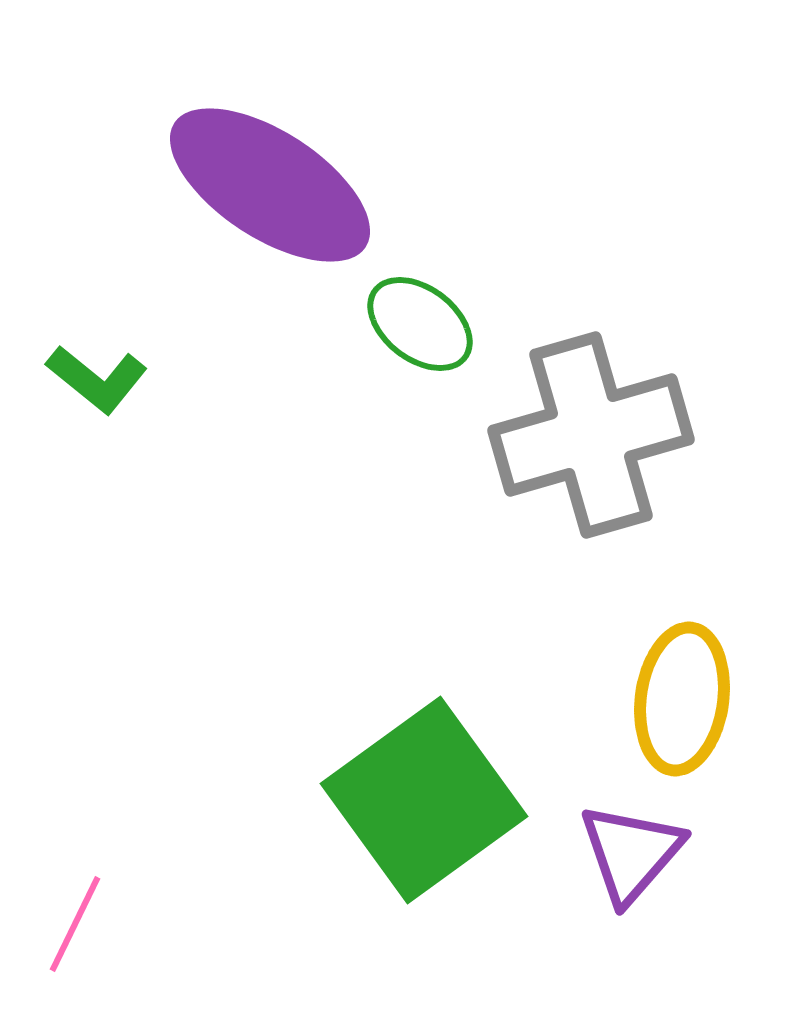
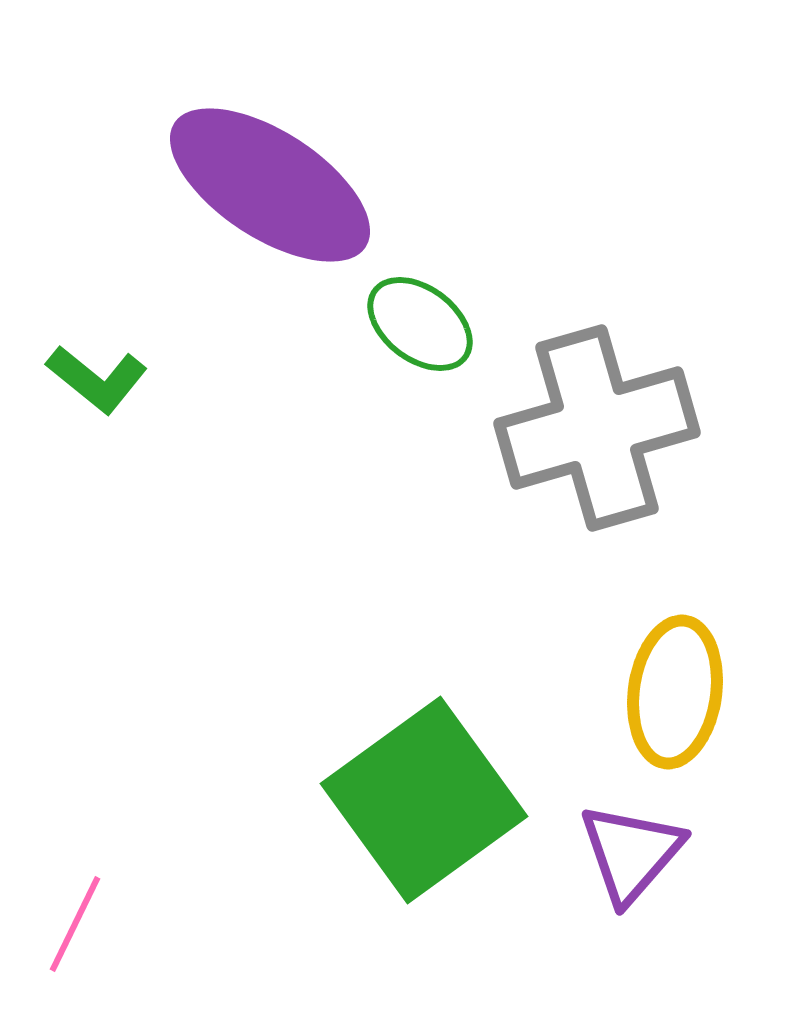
gray cross: moved 6 px right, 7 px up
yellow ellipse: moved 7 px left, 7 px up
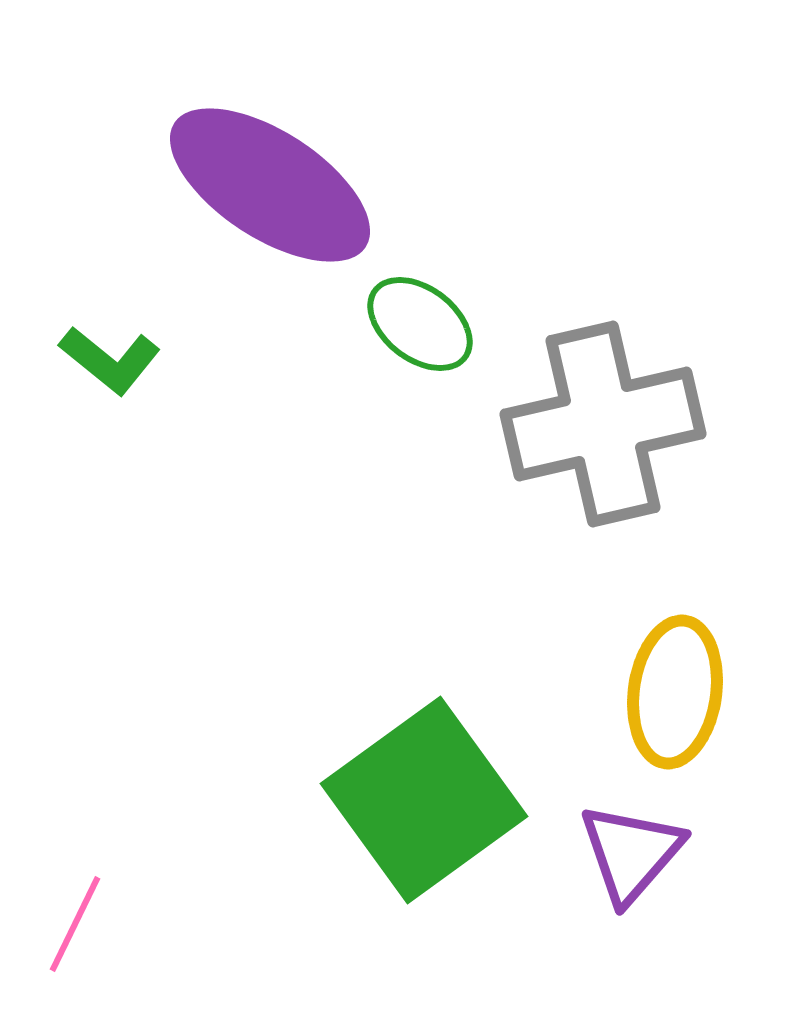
green L-shape: moved 13 px right, 19 px up
gray cross: moved 6 px right, 4 px up; rotated 3 degrees clockwise
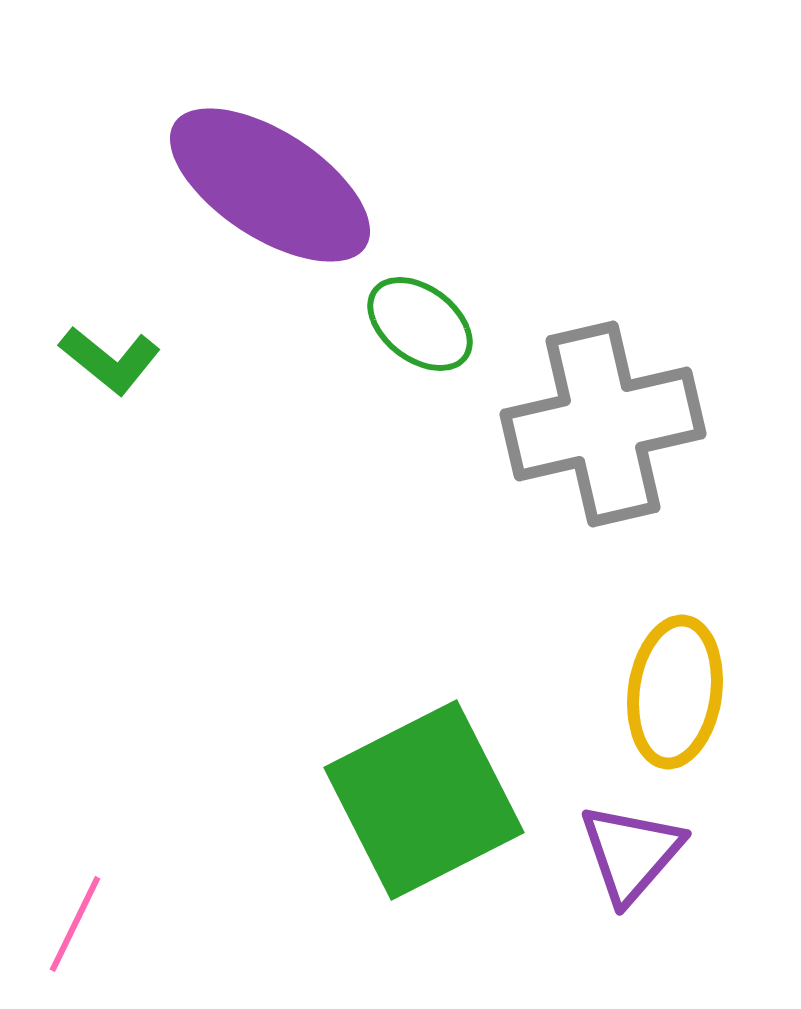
green square: rotated 9 degrees clockwise
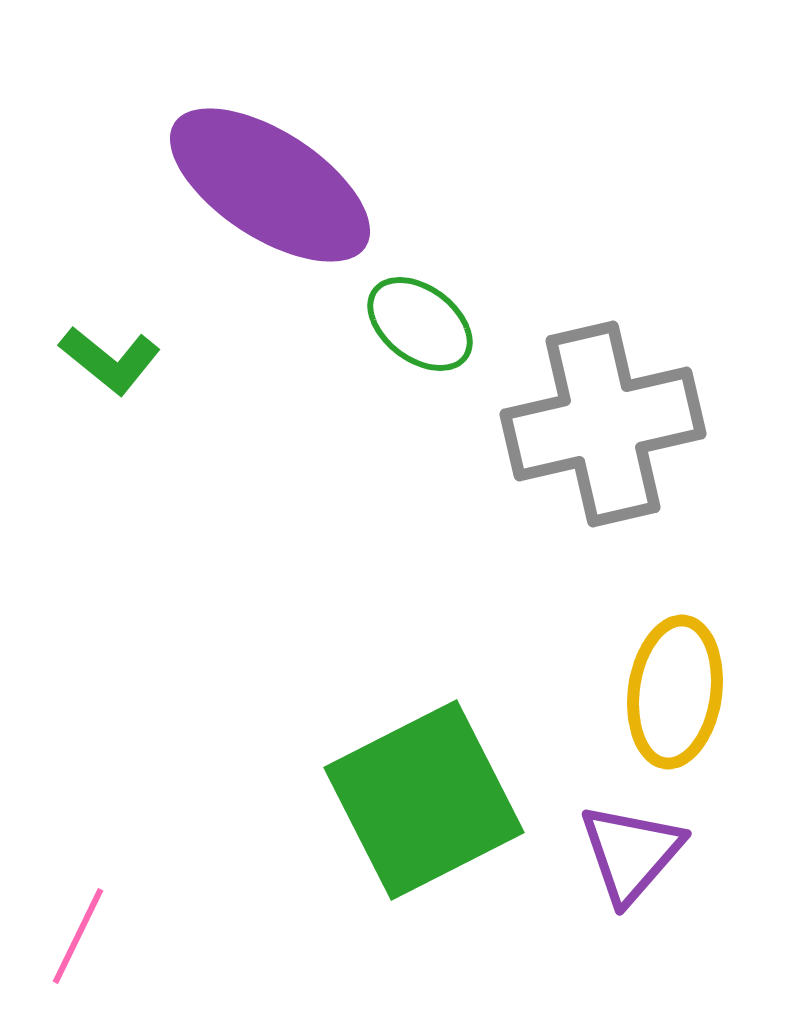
pink line: moved 3 px right, 12 px down
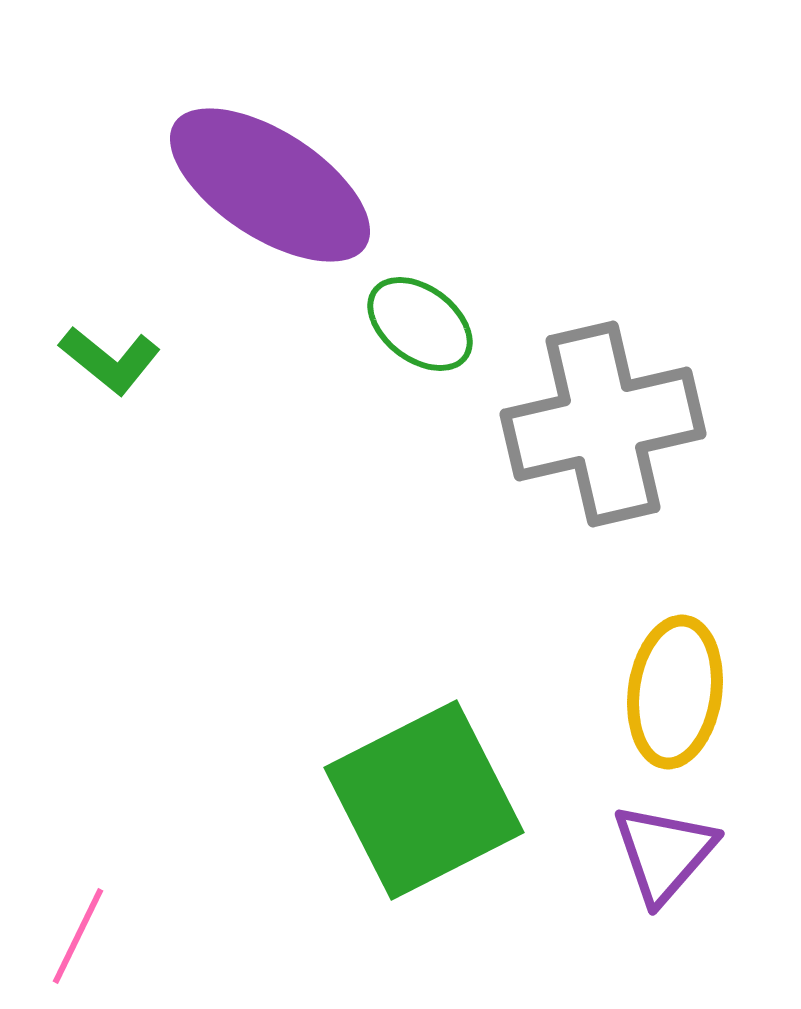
purple triangle: moved 33 px right
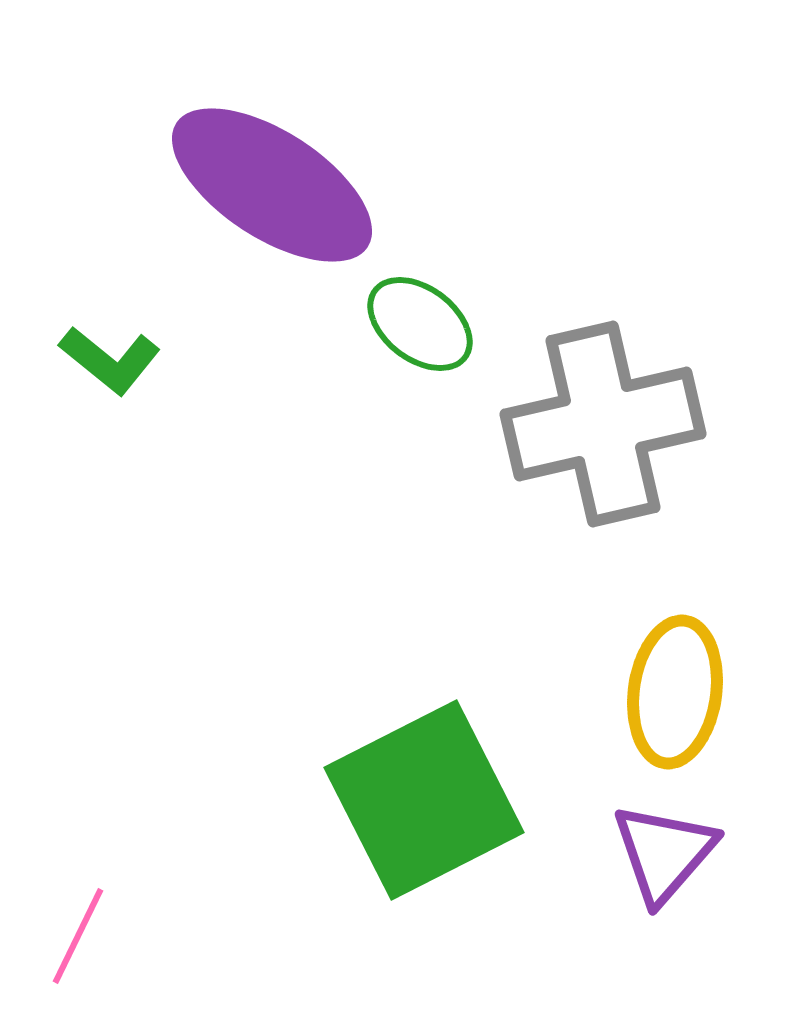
purple ellipse: moved 2 px right
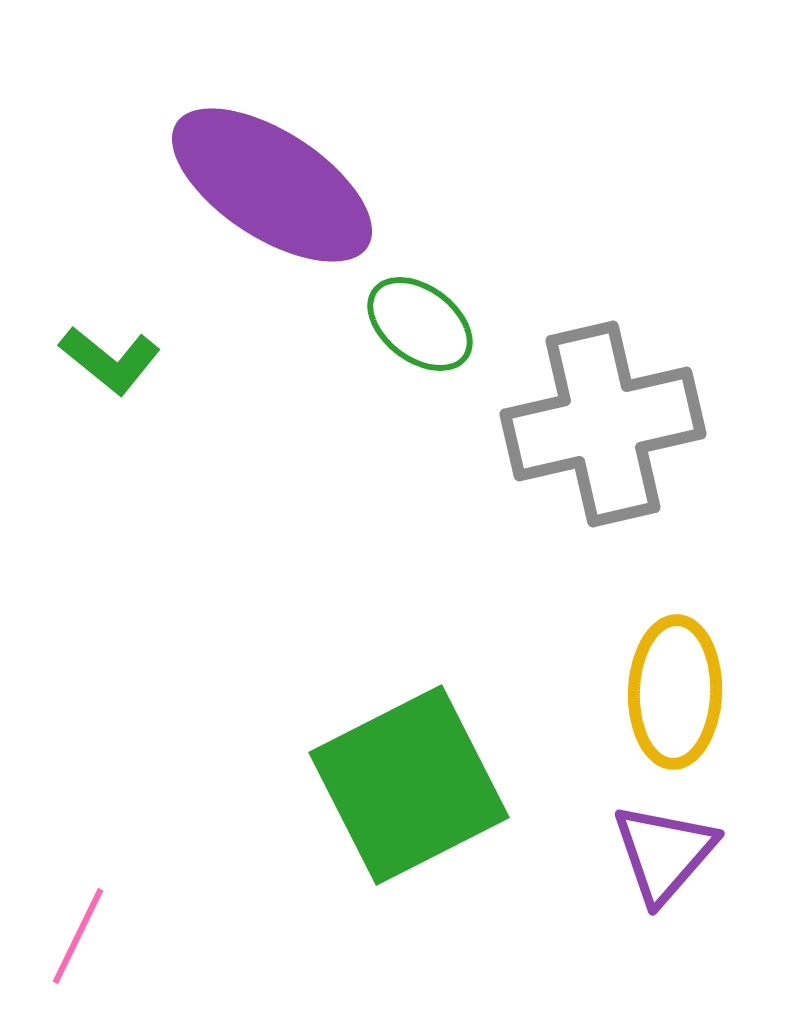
yellow ellipse: rotated 6 degrees counterclockwise
green square: moved 15 px left, 15 px up
